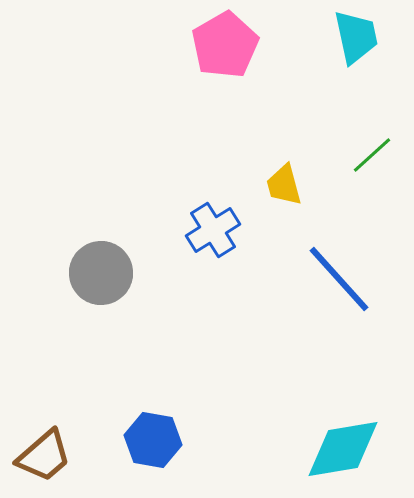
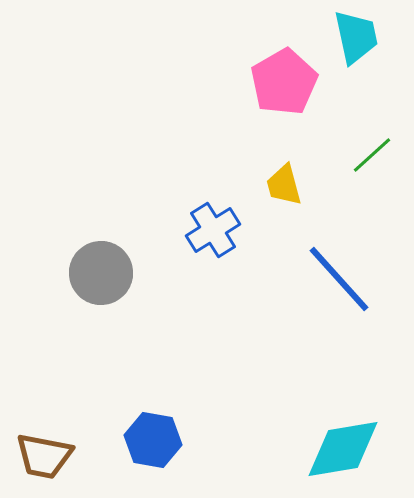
pink pentagon: moved 59 px right, 37 px down
brown trapezoid: rotated 52 degrees clockwise
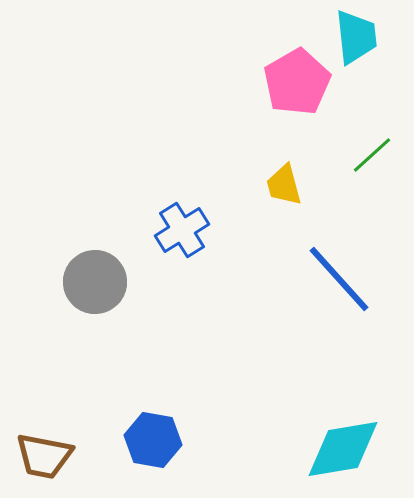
cyan trapezoid: rotated 6 degrees clockwise
pink pentagon: moved 13 px right
blue cross: moved 31 px left
gray circle: moved 6 px left, 9 px down
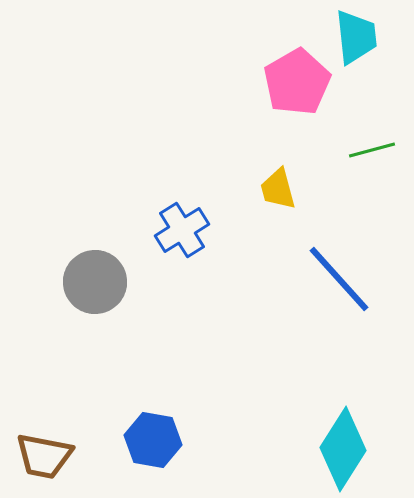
green line: moved 5 px up; rotated 27 degrees clockwise
yellow trapezoid: moved 6 px left, 4 px down
cyan diamond: rotated 48 degrees counterclockwise
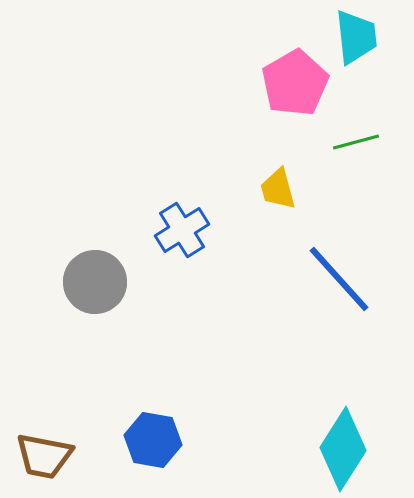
pink pentagon: moved 2 px left, 1 px down
green line: moved 16 px left, 8 px up
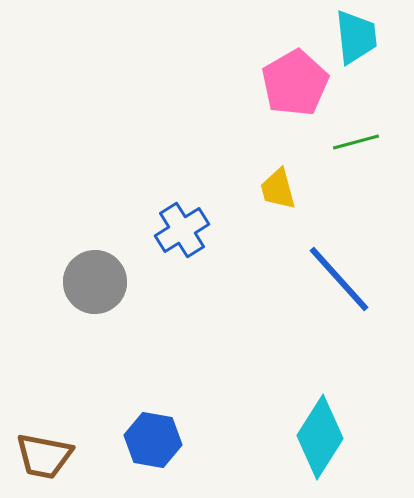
cyan diamond: moved 23 px left, 12 px up
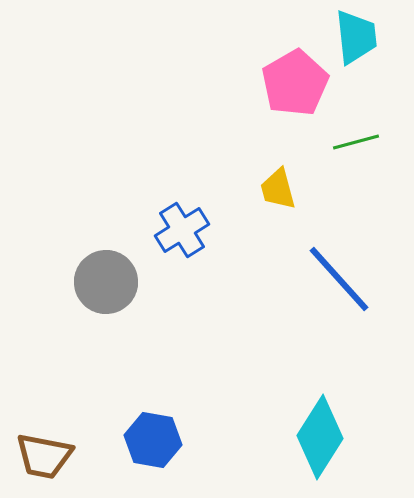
gray circle: moved 11 px right
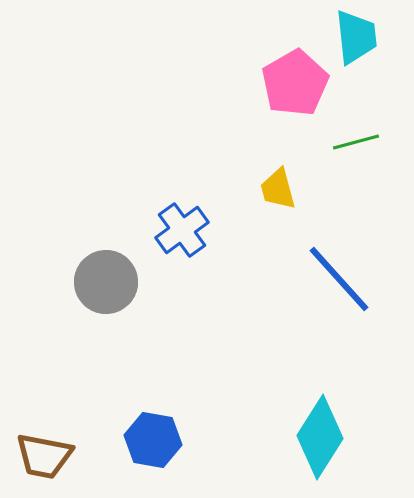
blue cross: rotated 4 degrees counterclockwise
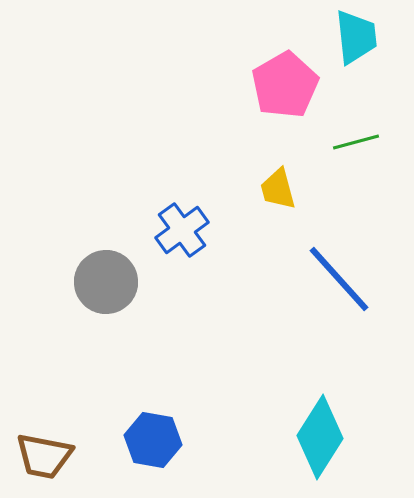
pink pentagon: moved 10 px left, 2 px down
